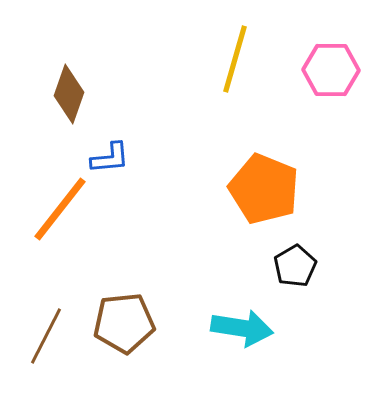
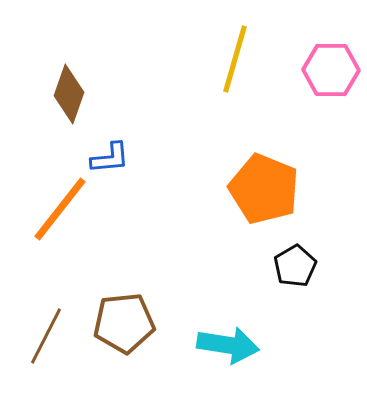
cyan arrow: moved 14 px left, 17 px down
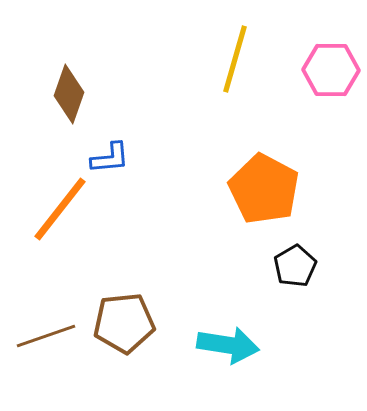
orange pentagon: rotated 6 degrees clockwise
brown line: rotated 44 degrees clockwise
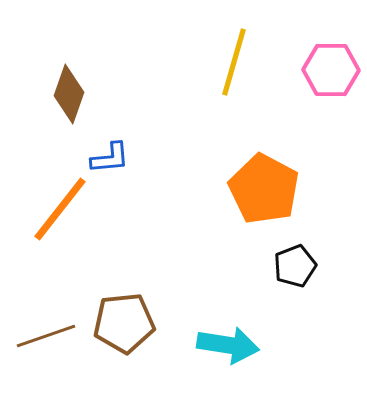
yellow line: moved 1 px left, 3 px down
black pentagon: rotated 9 degrees clockwise
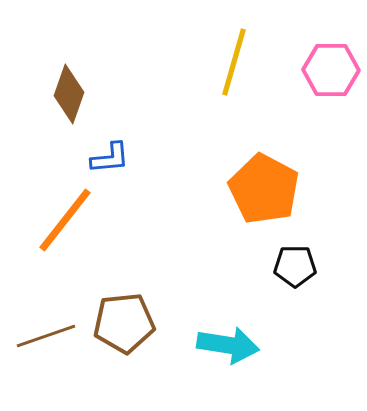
orange line: moved 5 px right, 11 px down
black pentagon: rotated 21 degrees clockwise
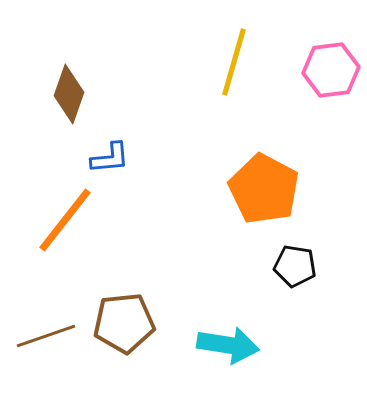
pink hexagon: rotated 8 degrees counterclockwise
black pentagon: rotated 9 degrees clockwise
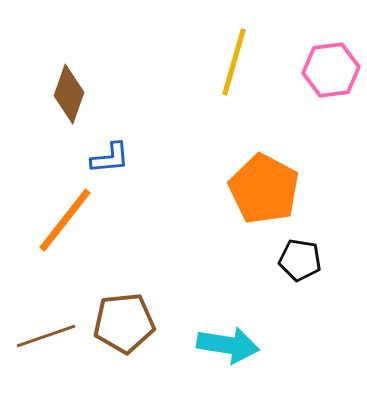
black pentagon: moved 5 px right, 6 px up
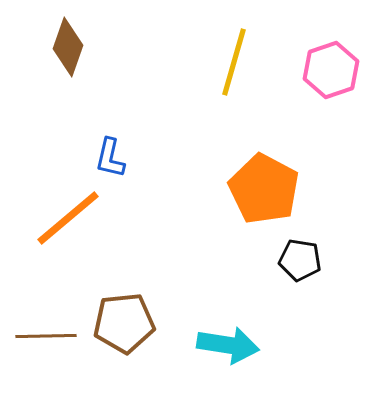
pink hexagon: rotated 12 degrees counterclockwise
brown diamond: moved 1 px left, 47 px up
blue L-shape: rotated 108 degrees clockwise
orange line: moved 3 px right, 2 px up; rotated 12 degrees clockwise
brown line: rotated 18 degrees clockwise
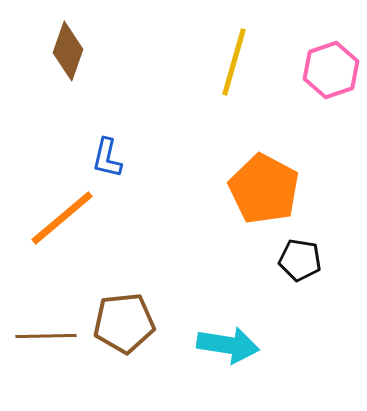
brown diamond: moved 4 px down
blue L-shape: moved 3 px left
orange line: moved 6 px left
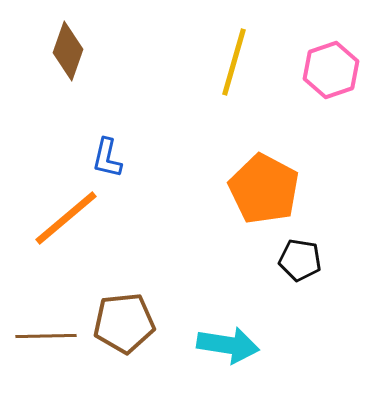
orange line: moved 4 px right
